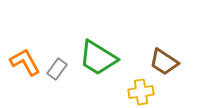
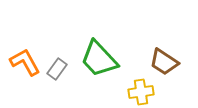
green trapezoid: moved 1 px right, 1 px down; rotated 15 degrees clockwise
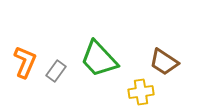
orange L-shape: rotated 52 degrees clockwise
gray rectangle: moved 1 px left, 2 px down
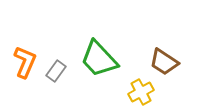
yellow cross: rotated 20 degrees counterclockwise
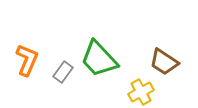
orange L-shape: moved 2 px right, 2 px up
gray rectangle: moved 7 px right, 1 px down
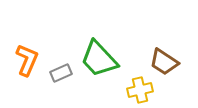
gray rectangle: moved 2 px left, 1 px down; rotated 30 degrees clockwise
yellow cross: moved 1 px left, 2 px up; rotated 15 degrees clockwise
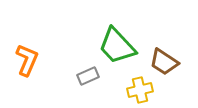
green trapezoid: moved 18 px right, 13 px up
gray rectangle: moved 27 px right, 3 px down
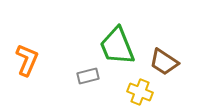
green trapezoid: rotated 21 degrees clockwise
gray rectangle: rotated 10 degrees clockwise
yellow cross: moved 2 px down; rotated 35 degrees clockwise
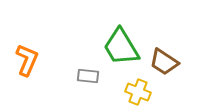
green trapezoid: moved 4 px right, 1 px down; rotated 9 degrees counterclockwise
gray rectangle: rotated 20 degrees clockwise
yellow cross: moved 2 px left
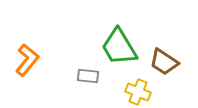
green trapezoid: moved 2 px left
orange L-shape: rotated 16 degrees clockwise
